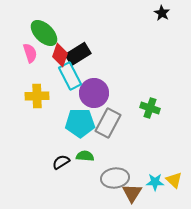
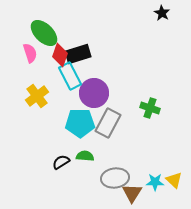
black rectangle: rotated 15 degrees clockwise
yellow cross: rotated 35 degrees counterclockwise
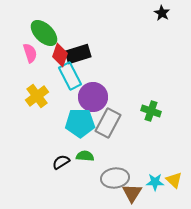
purple circle: moved 1 px left, 4 px down
green cross: moved 1 px right, 3 px down
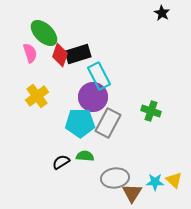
cyan rectangle: moved 29 px right
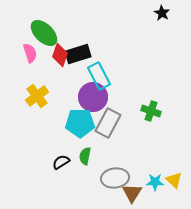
green semicircle: rotated 84 degrees counterclockwise
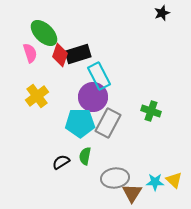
black star: rotated 21 degrees clockwise
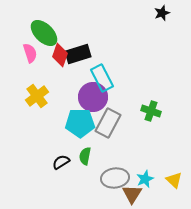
cyan rectangle: moved 3 px right, 2 px down
cyan star: moved 10 px left, 3 px up; rotated 24 degrees counterclockwise
brown triangle: moved 1 px down
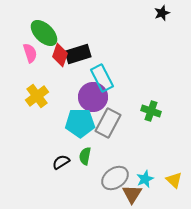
gray ellipse: rotated 28 degrees counterclockwise
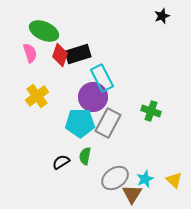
black star: moved 3 px down
green ellipse: moved 2 px up; rotated 20 degrees counterclockwise
